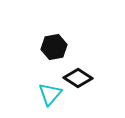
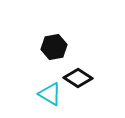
cyan triangle: rotated 40 degrees counterclockwise
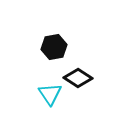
cyan triangle: rotated 25 degrees clockwise
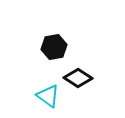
cyan triangle: moved 2 px left, 2 px down; rotated 20 degrees counterclockwise
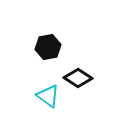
black hexagon: moved 6 px left
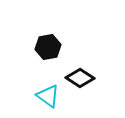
black diamond: moved 2 px right
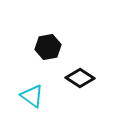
cyan triangle: moved 16 px left
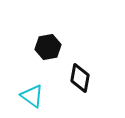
black diamond: rotated 68 degrees clockwise
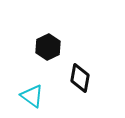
black hexagon: rotated 15 degrees counterclockwise
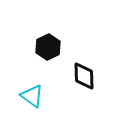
black diamond: moved 4 px right, 2 px up; rotated 12 degrees counterclockwise
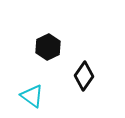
black diamond: rotated 36 degrees clockwise
